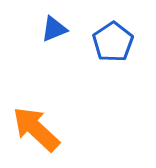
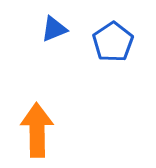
orange arrow: moved 1 px right, 1 px down; rotated 46 degrees clockwise
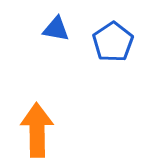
blue triangle: moved 2 px right; rotated 32 degrees clockwise
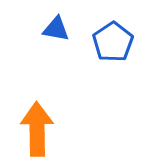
orange arrow: moved 1 px up
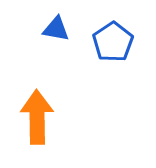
orange arrow: moved 12 px up
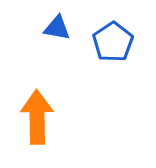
blue triangle: moved 1 px right, 1 px up
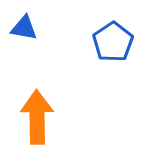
blue triangle: moved 33 px left
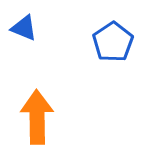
blue triangle: rotated 12 degrees clockwise
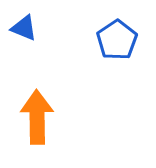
blue pentagon: moved 4 px right, 2 px up
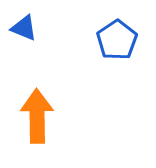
orange arrow: moved 1 px up
